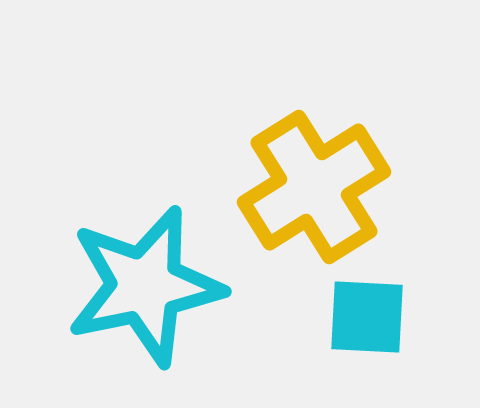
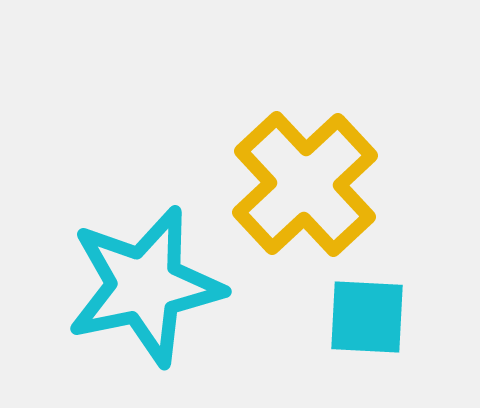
yellow cross: moved 9 px left, 3 px up; rotated 11 degrees counterclockwise
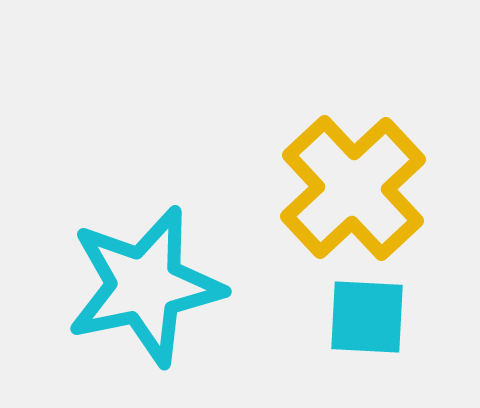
yellow cross: moved 48 px right, 4 px down
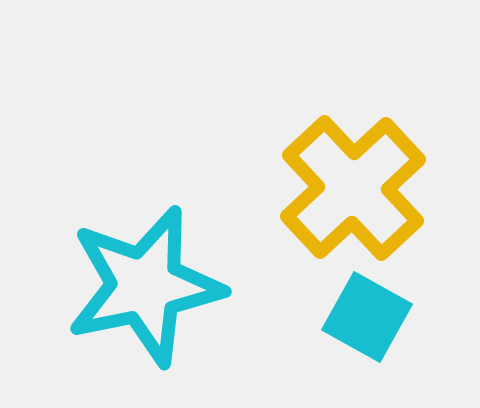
cyan square: rotated 26 degrees clockwise
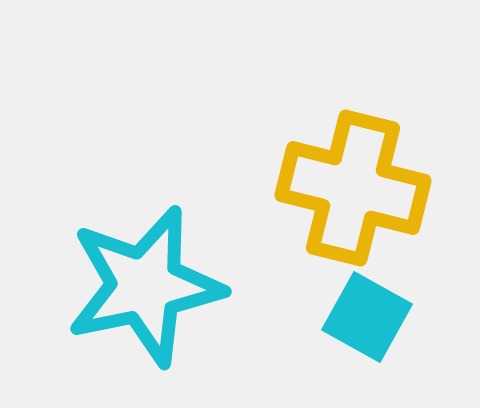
yellow cross: rotated 33 degrees counterclockwise
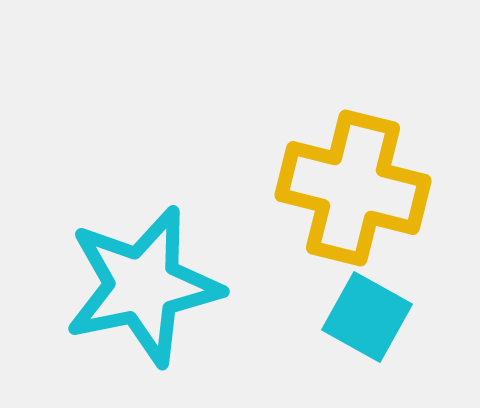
cyan star: moved 2 px left
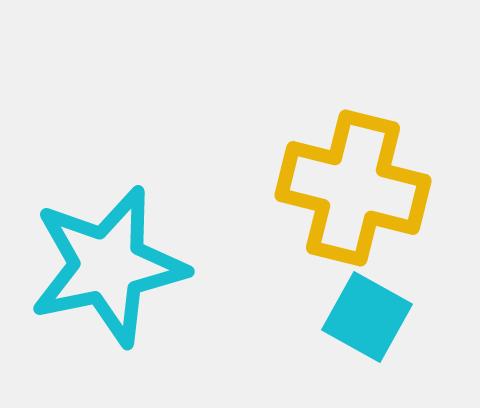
cyan star: moved 35 px left, 20 px up
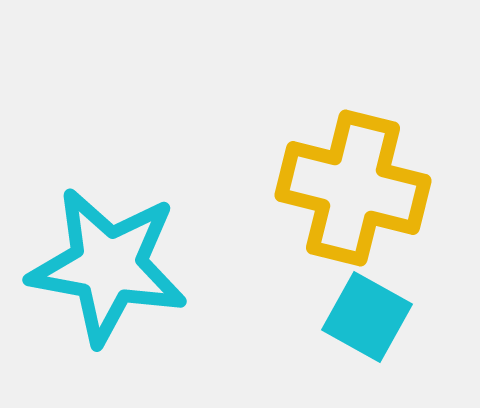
cyan star: rotated 22 degrees clockwise
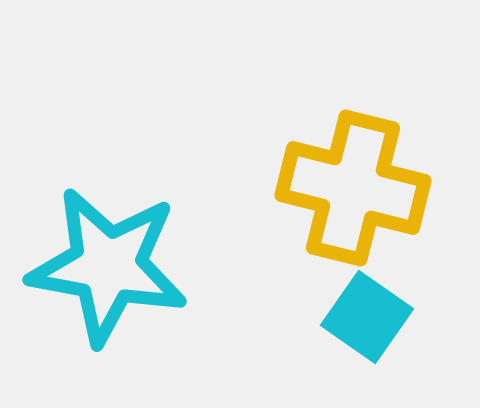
cyan square: rotated 6 degrees clockwise
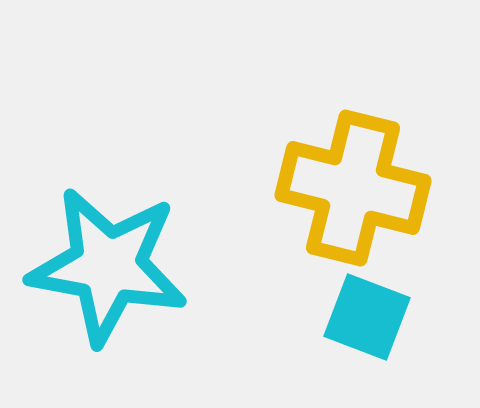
cyan square: rotated 14 degrees counterclockwise
